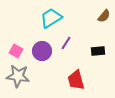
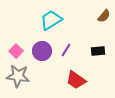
cyan trapezoid: moved 2 px down
purple line: moved 7 px down
pink square: rotated 16 degrees clockwise
red trapezoid: rotated 40 degrees counterclockwise
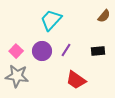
cyan trapezoid: rotated 15 degrees counterclockwise
gray star: moved 1 px left
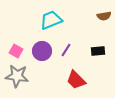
brown semicircle: rotated 40 degrees clockwise
cyan trapezoid: rotated 25 degrees clockwise
pink square: rotated 16 degrees counterclockwise
red trapezoid: rotated 10 degrees clockwise
